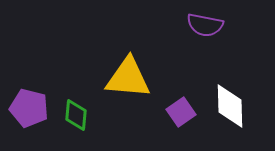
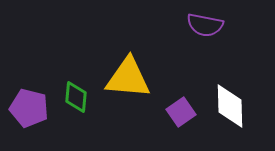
green diamond: moved 18 px up
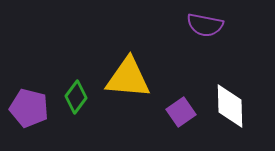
green diamond: rotated 32 degrees clockwise
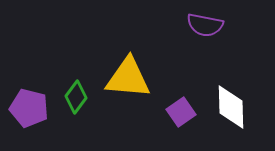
white diamond: moved 1 px right, 1 px down
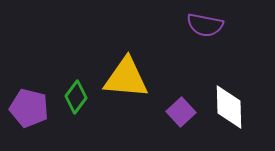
yellow triangle: moved 2 px left
white diamond: moved 2 px left
purple square: rotated 8 degrees counterclockwise
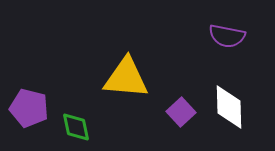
purple semicircle: moved 22 px right, 11 px down
green diamond: moved 30 px down; rotated 48 degrees counterclockwise
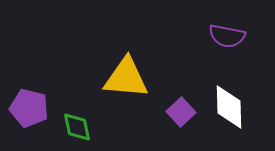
green diamond: moved 1 px right
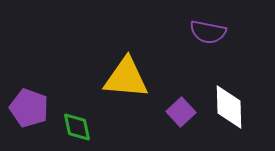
purple semicircle: moved 19 px left, 4 px up
purple pentagon: rotated 6 degrees clockwise
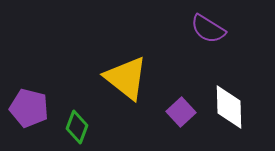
purple semicircle: moved 3 px up; rotated 21 degrees clockwise
yellow triangle: rotated 33 degrees clockwise
purple pentagon: rotated 6 degrees counterclockwise
green diamond: rotated 32 degrees clockwise
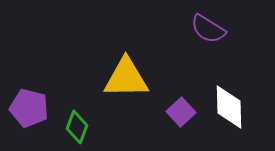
yellow triangle: rotated 39 degrees counterclockwise
